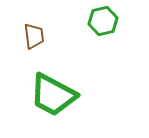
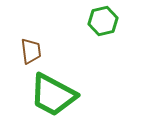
brown trapezoid: moved 3 px left, 15 px down
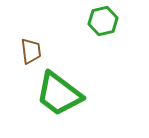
green trapezoid: moved 6 px right, 1 px up; rotated 9 degrees clockwise
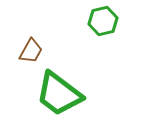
brown trapezoid: rotated 36 degrees clockwise
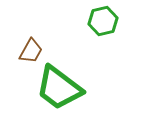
green trapezoid: moved 6 px up
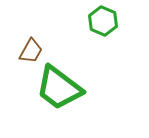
green hexagon: rotated 24 degrees counterclockwise
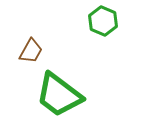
green trapezoid: moved 7 px down
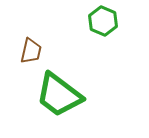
brown trapezoid: rotated 16 degrees counterclockwise
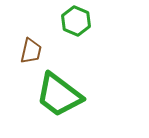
green hexagon: moved 27 px left
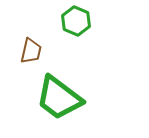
green trapezoid: moved 3 px down
